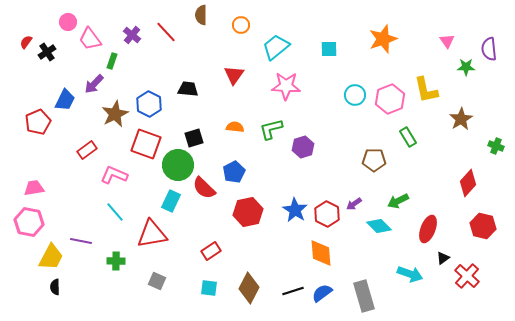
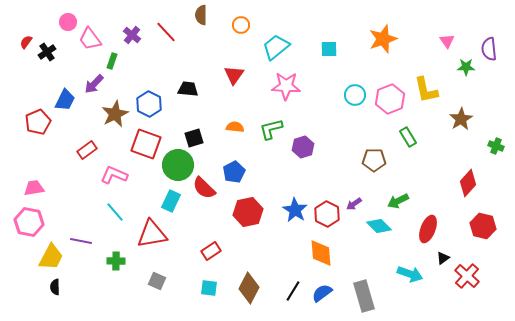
black line at (293, 291): rotated 40 degrees counterclockwise
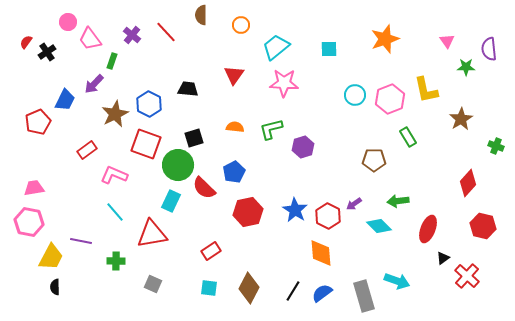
orange star at (383, 39): moved 2 px right
pink star at (286, 86): moved 2 px left, 3 px up
green arrow at (398, 201): rotated 20 degrees clockwise
red hexagon at (327, 214): moved 1 px right, 2 px down
cyan arrow at (410, 274): moved 13 px left, 7 px down
gray square at (157, 281): moved 4 px left, 3 px down
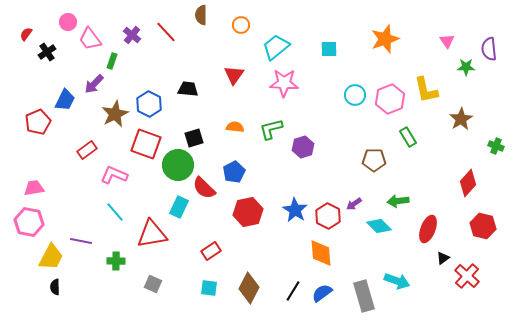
red semicircle at (26, 42): moved 8 px up
cyan rectangle at (171, 201): moved 8 px right, 6 px down
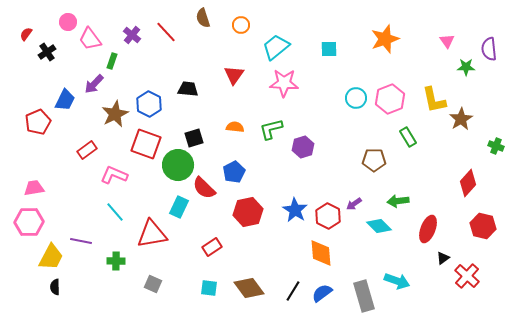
brown semicircle at (201, 15): moved 2 px right, 3 px down; rotated 18 degrees counterclockwise
yellow L-shape at (426, 90): moved 8 px right, 10 px down
cyan circle at (355, 95): moved 1 px right, 3 px down
pink hexagon at (29, 222): rotated 12 degrees counterclockwise
red rectangle at (211, 251): moved 1 px right, 4 px up
brown diamond at (249, 288): rotated 64 degrees counterclockwise
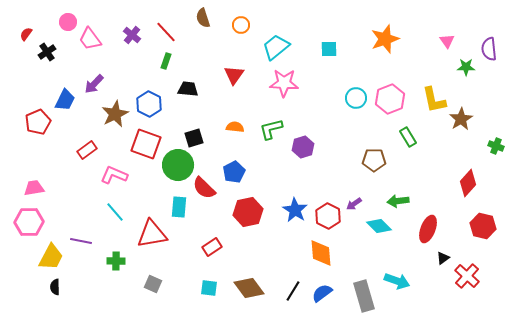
green rectangle at (112, 61): moved 54 px right
cyan rectangle at (179, 207): rotated 20 degrees counterclockwise
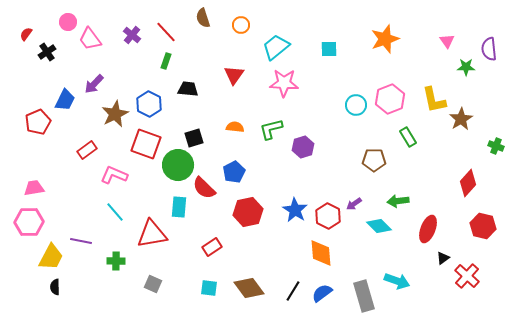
cyan circle at (356, 98): moved 7 px down
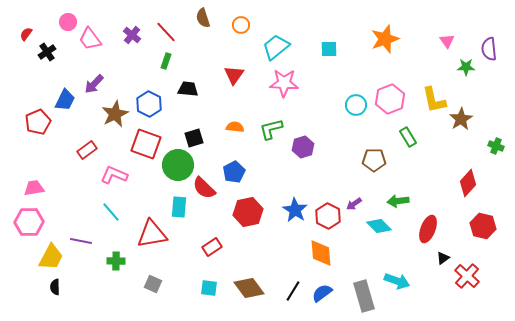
cyan line at (115, 212): moved 4 px left
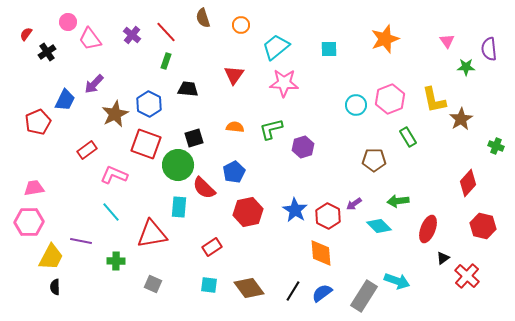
cyan square at (209, 288): moved 3 px up
gray rectangle at (364, 296): rotated 48 degrees clockwise
